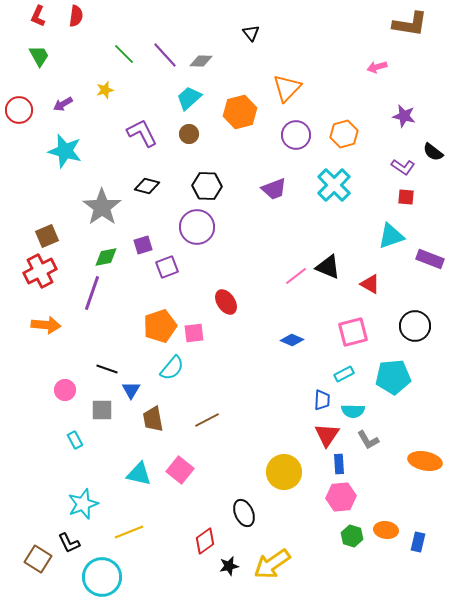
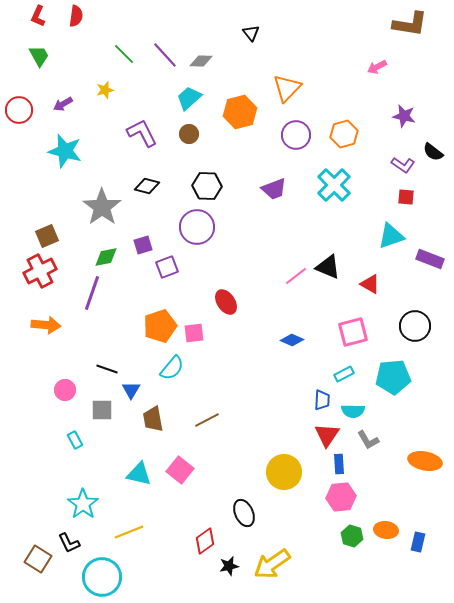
pink arrow at (377, 67): rotated 12 degrees counterclockwise
purple L-shape at (403, 167): moved 2 px up
cyan star at (83, 504): rotated 16 degrees counterclockwise
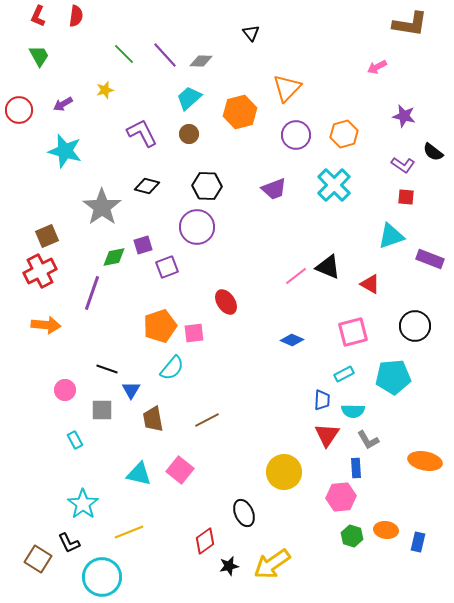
green diamond at (106, 257): moved 8 px right
blue rectangle at (339, 464): moved 17 px right, 4 px down
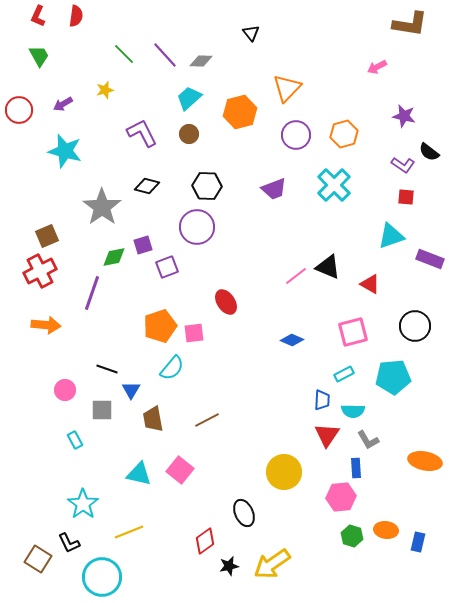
black semicircle at (433, 152): moved 4 px left
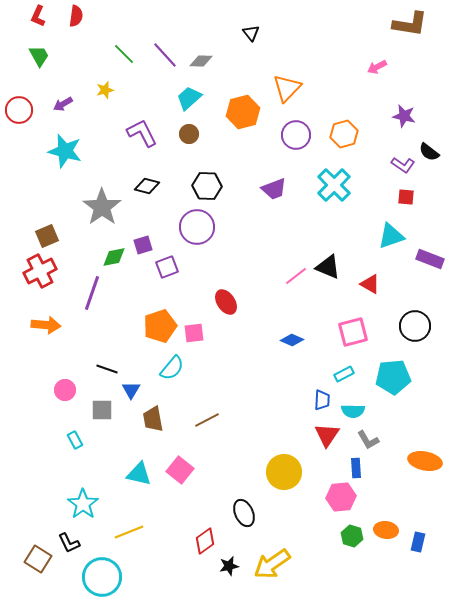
orange hexagon at (240, 112): moved 3 px right
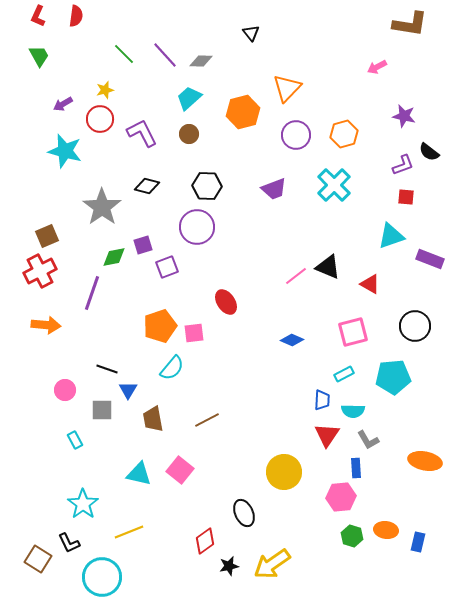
red circle at (19, 110): moved 81 px right, 9 px down
purple L-shape at (403, 165): rotated 55 degrees counterclockwise
blue triangle at (131, 390): moved 3 px left
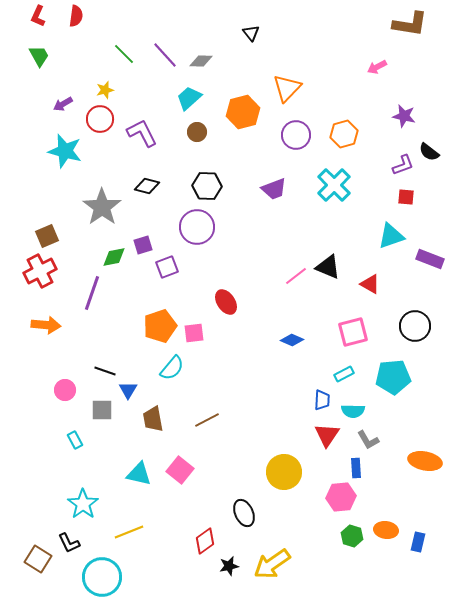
brown circle at (189, 134): moved 8 px right, 2 px up
black line at (107, 369): moved 2 px left, 2 px down
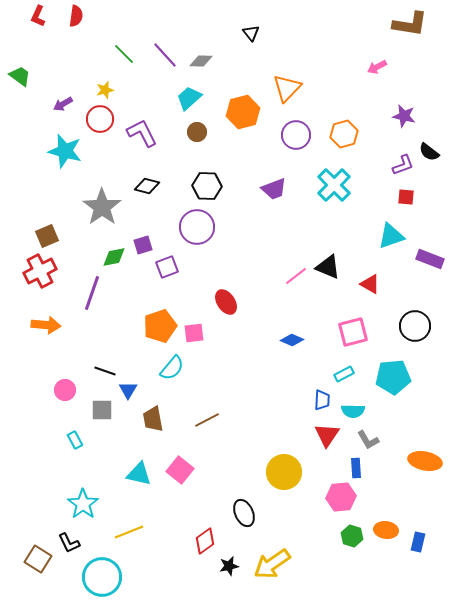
green trapezoid at (39, 56): moved 19 px left, 20 px down; rotated 25 degrees counterclockwise
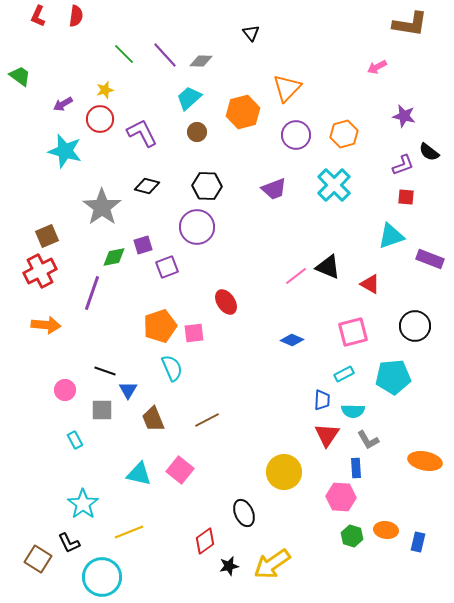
cyan semicircle at (172, 368): rotated 64 degrees counterclockwise
brown trapezoid at (153, 419): rotated 12 degrees counterclockwise
pink hexagon at (341, 497): rotated 8 degrees clockwise
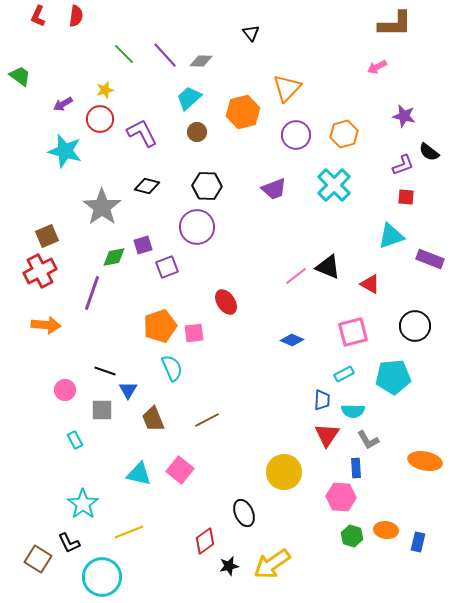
brown L-shape at (410, 24): moved 15 px left; rotated 9 degrees counterclockwise
